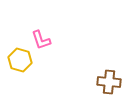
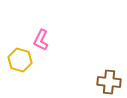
pink L-shape: rotated 45 degrees clockwise
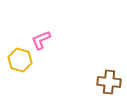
pink L-shape: rotated 40 degrees clockwise
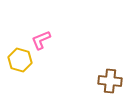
brown cross: moved 1 px right, 1 px up
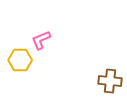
yellow hexagon: rotated 15 degrees counterclockwise
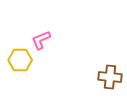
brown cross: moved 4 px up
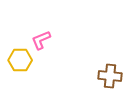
brown cross: moved 1 px up
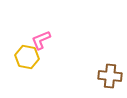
yellow hexagon: moved 7 px right, 3 px up; rotated 10 degrees clockwise
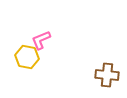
brown cross: moved 3 px left, 1 px up
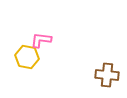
pink L-shape: rotated 30 degrees clockwise
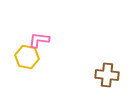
pink L-shape: moved 2 px left
